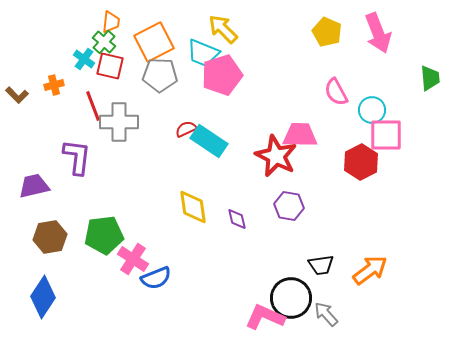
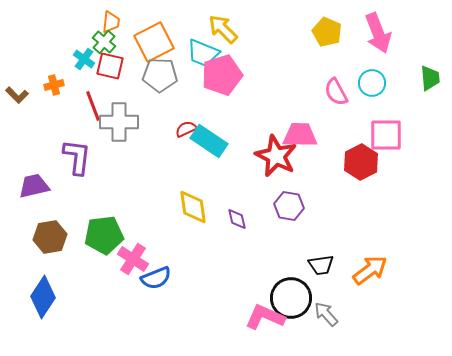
cyan circle: moved 27 px up
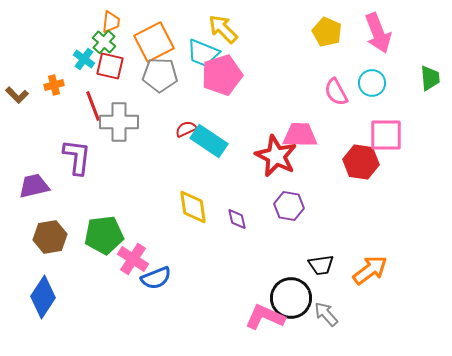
red hexagon: rotated 24 degrees counterclockwise
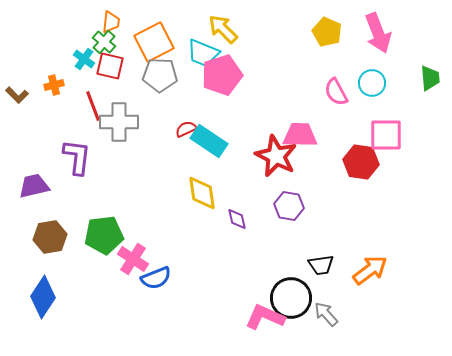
yellow diamond: moved 9 px right, 14 px up
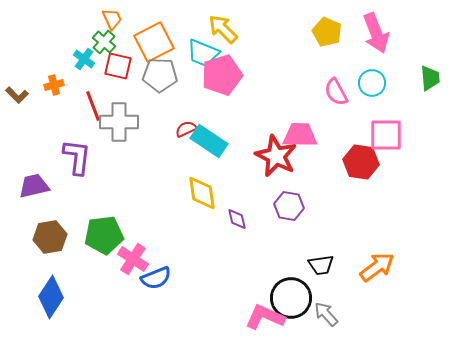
orange trapezoid: moved 1 px right, 3 px up; rotated 30 degrees counterclockwise
pink arrow: moved 2 px left
red square: moved 8 px right
orange arrow: moved 7 px right, 3 px up
blue diamond: moved 8 px right
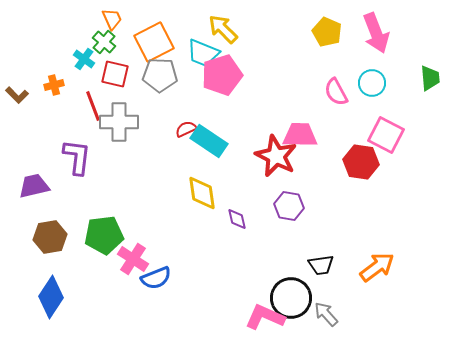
red square: moved 3 px left, 8 px down
pink square: rotated 27 degrees clockwise
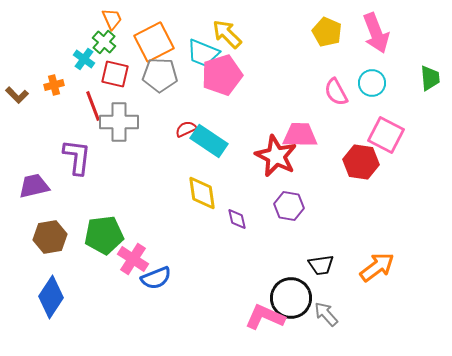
yellow arrow: moved 4 px right, 5 px down
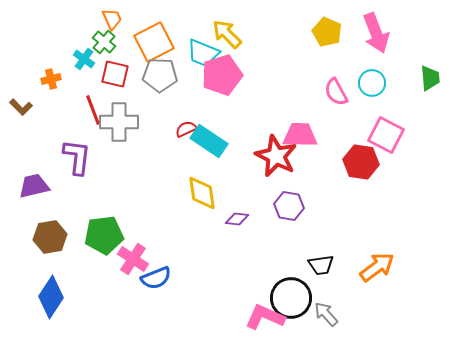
orange cross: moved 3 px left, 6 px up
brown L-shape: moved 4 px right, 12 px down
red line: moved 4 px down
purple diamond: rotated 70 degrees counterclockwise
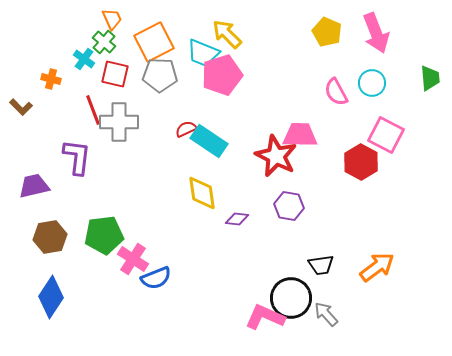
orange cross: rotated 30 degrees clockwise
red hexagon: rotated 20 degrees clockwise
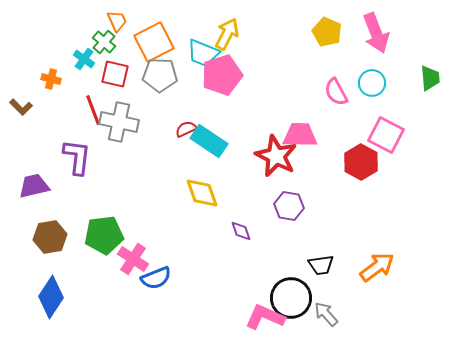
orange trapezoid: moved 5 px right, 2 px down
yellow arrow: rotated 72 degrees clockwise
gray cross: rotated 12 degrees clockwise
yellow diamond: rotated 12 degrees counterclockwise
purple diamond: moved 4 px right, 12 px down; rotated 65 degrees clockwise
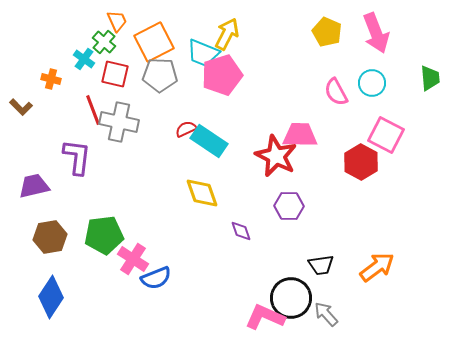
purple hexagon: rotated 8 degrees counterclockwise
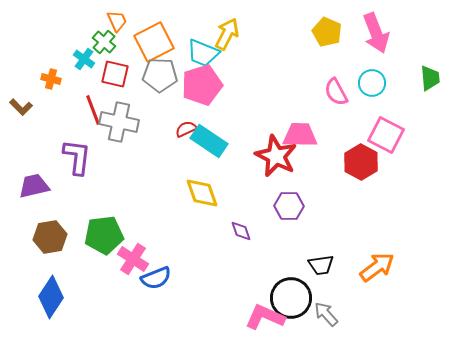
pink pentagon: moved 20 px left, 10 px down
